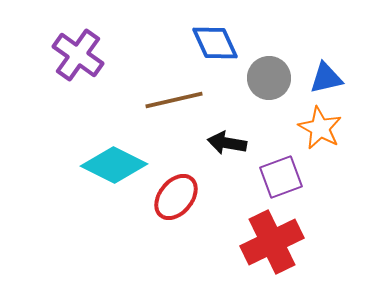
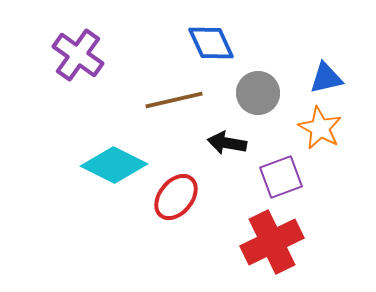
blue diamond: moved 4 px left
gray circle: moved 11 px left, 15 px down
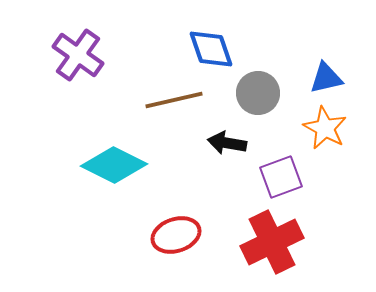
blue diamond: moved 6 px down; rotated 6 degrees clockwise
orange star: moved 5 px right
red ellipse: moved 38 px down; rotated 33 degrees clockwise
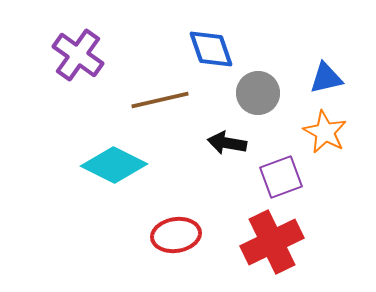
brown line: moved 14 px left
orange star: moved 4 px down
red ellipse: rotated 9 degrees clockwise
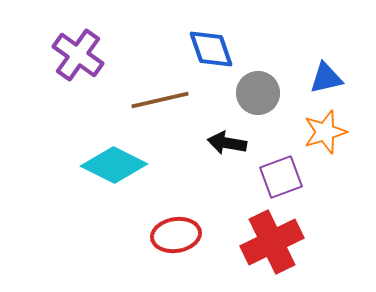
orange star: rotated 27 degrees clockwise
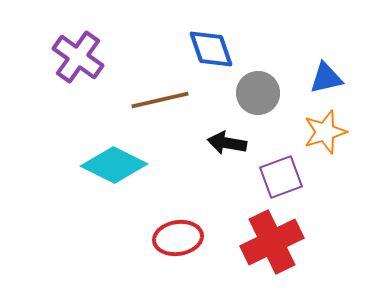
purple cross: moved 2 px down
red ellipse: moved 2 px right, 3 px down
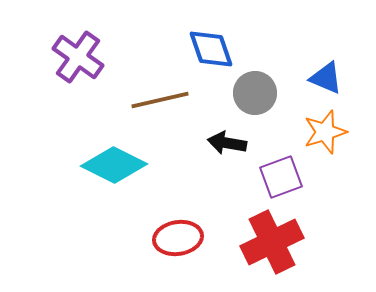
blue triangle: rotated 36 degrees clockwise
gray circle: moved 3 px left
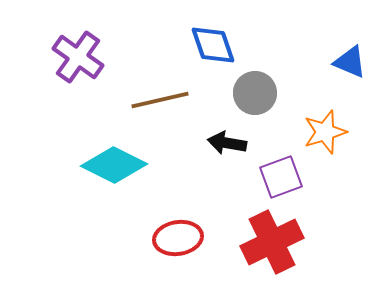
blue diamond: moved 2 px right, 4 px up
blue triangle: moved 24 px right, 16 px up
